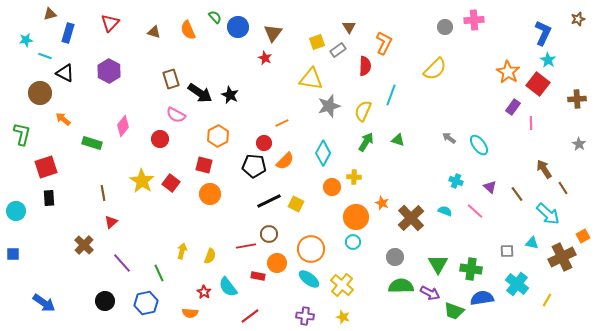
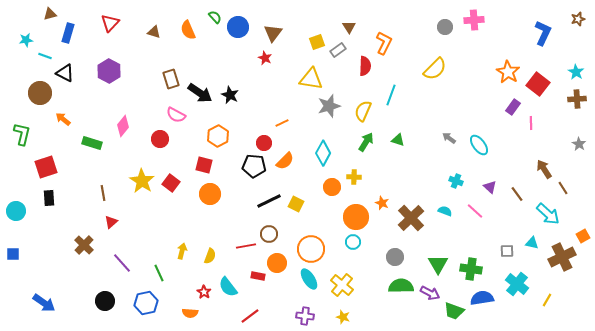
cyan star at (548, 60): moved 28 px right, 12 px down
cyan ellipse at (309, 279): rotated 20 degrees clockwise
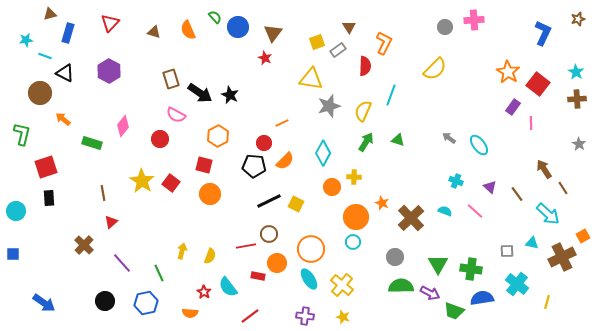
yellow line at (547, 300): moved 2 px down; rotated 16 degrees counterclockwise
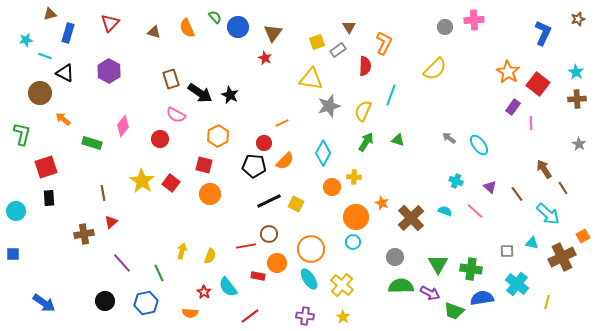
orange semicircle at (188, 30): moved 1 px left, 2 px up
brown cross at (84, 245): moved 11 px up; rotated 36 degrees clockwise
yellow star at (343, 317): rotated 16 degrees clockwise
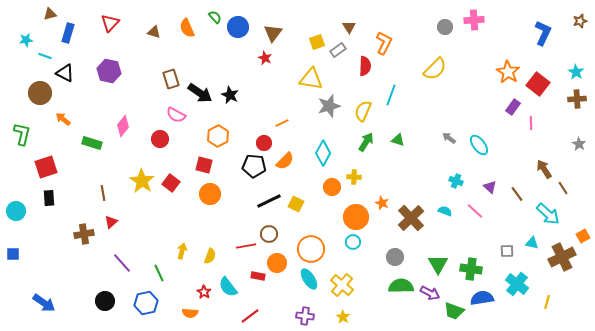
brown star at (578, 19): moved 2 px right, 2 px down
purple hexagon at (109, 71): rotated 15 degrees counterclockwise
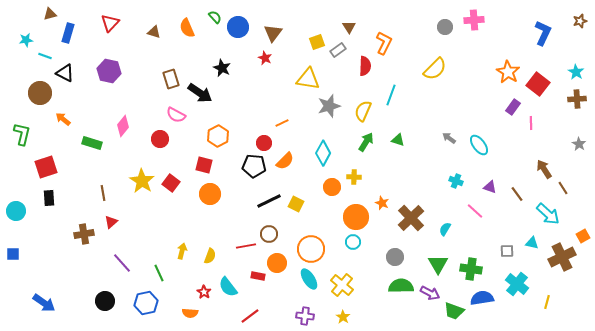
yellow triangle at (311, 79): moved 3 px left
black star at (230, 95): moved 8 px left, 27 px up
purple triangle at (490, 187): rotated 24 degrees counterclockwise
cyan semicircle at (445, 211): moved 18 px down; rotated 80 degrees counterclockwise
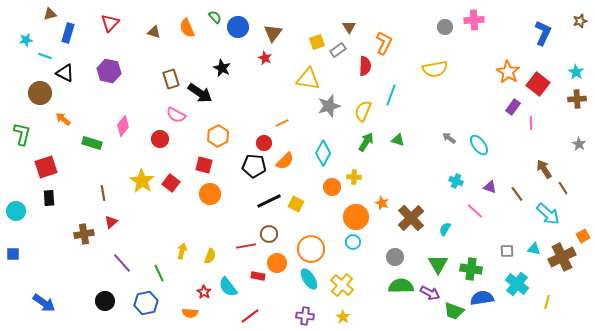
yellow semicircle at (435, 69): rotated 35 degrees clockwise
cyan triangle at (532, 243): moved 2 px right, 6 px down
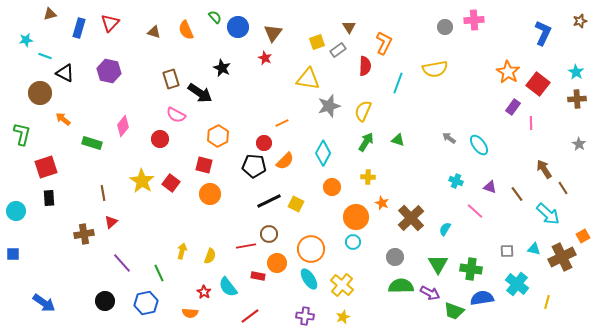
orange semicircle at (187, 28): moved 1 px left, 2 px down
blue rectangle at (68, 33): moved 11 px right, 5 px up
cyan line at (391, 95): moved 7 px right, 12 px up
yellow cross at (354, 177): moved 14 px right
yellow star at (343, 317): rotated 16 degrees clockwise
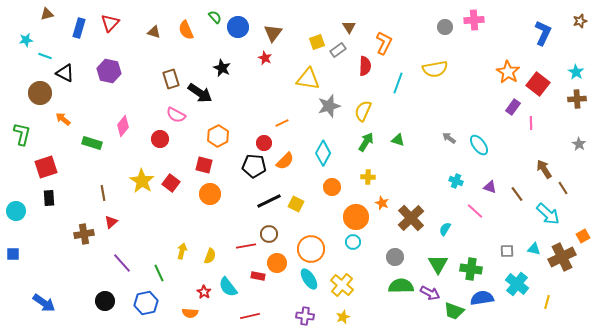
brown triangle at (50, 14): moved 3 px left
red line at (250, 316): rotated 24 degrees clockwise
